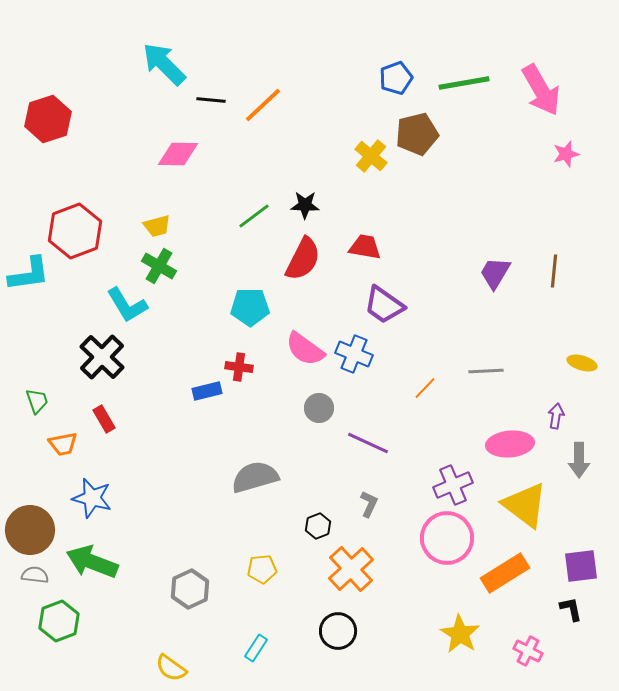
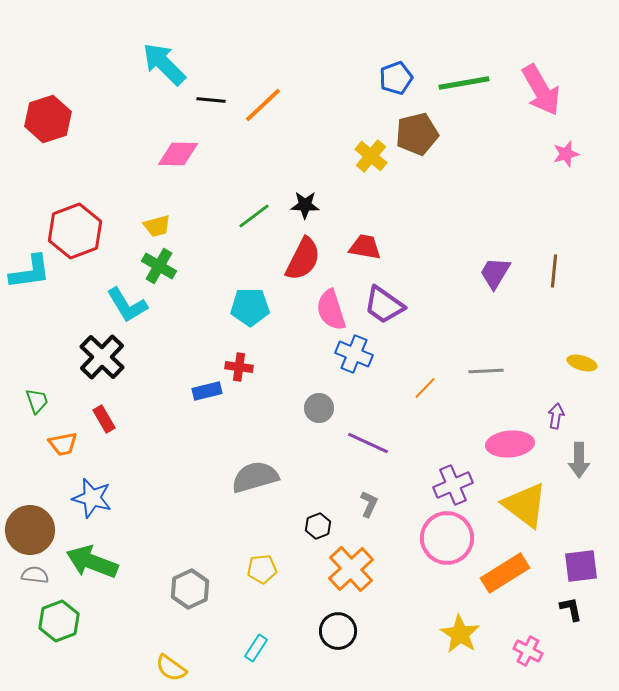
cyan L-shape at (29, 274): moved 1 px right, 2 px up
pink semicircle at (305, 349): moved 26 px right, 39 px up; rotated 36 degrees clockwise
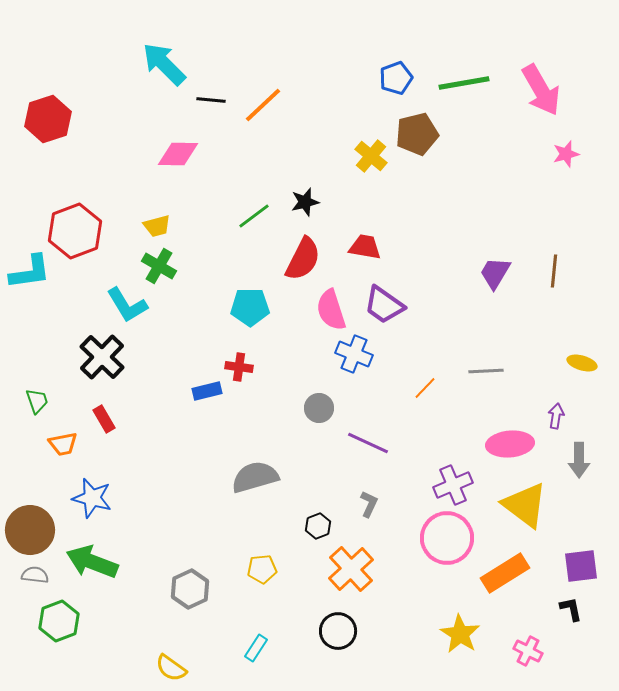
black star at (305, 205): moved 3 px up; rotated 16 degrees counterclockwise
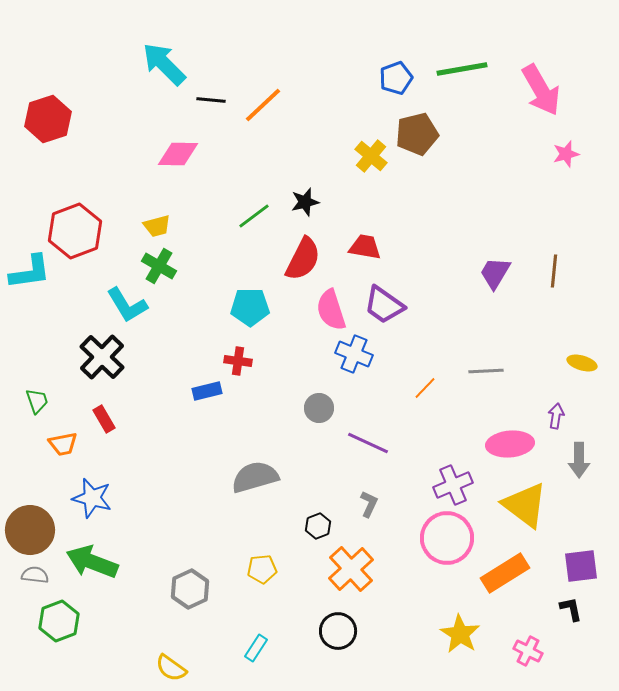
green line at (464, 83): moved 2 px left, 14 px up
red cross at (239, 367): moved 1 px left, 6 px up
